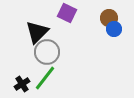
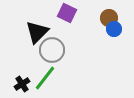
gray circle: moved 5 px right, 2 px up
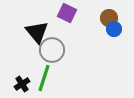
black triangle: rotated 25 degrees counterclockwise
green line: moved 1 px left; rotated 20 degrees counterclockwise
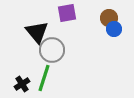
purple square: rotated 36 degrees counterclockwise
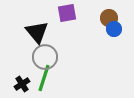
gray circle: moved 7 px left, 7 px down
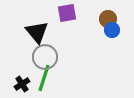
brown circle: moved 1 px left, 1 px down
blue circle: moved 2 px left, 1 px down
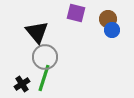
purple square: moved 9 px right; rotated 24 degrees clockwise
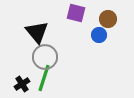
blue circle: moved 13 px left, 5 px down
